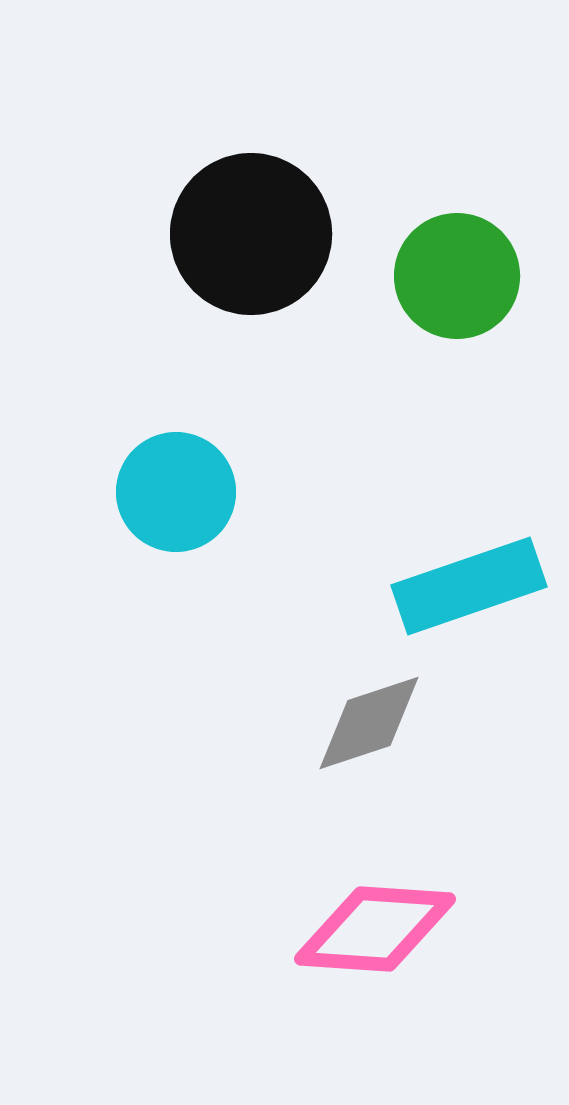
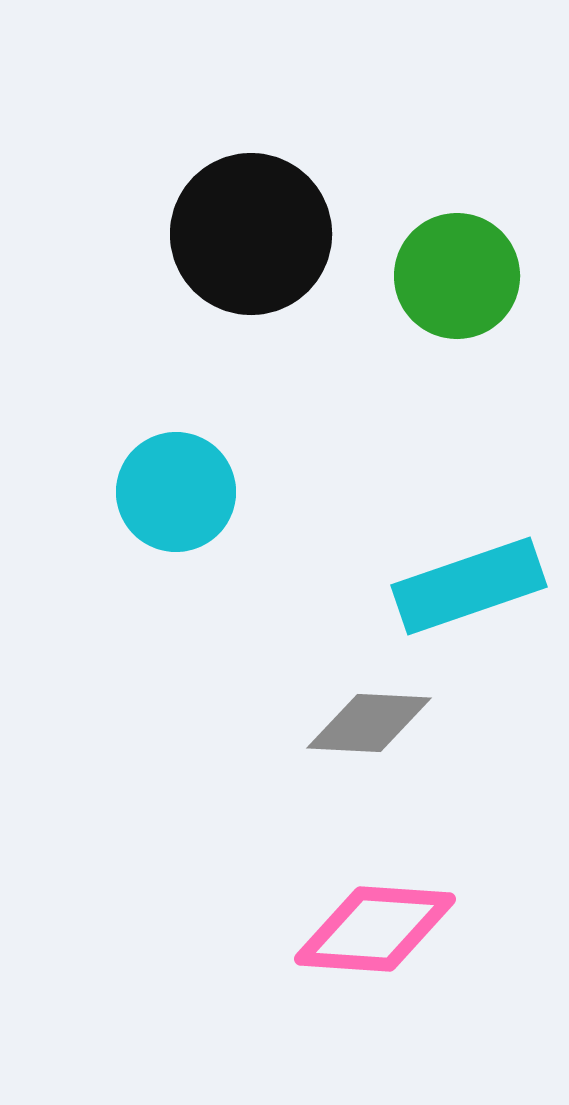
gray diamond: rotated 21 degrees clockwise
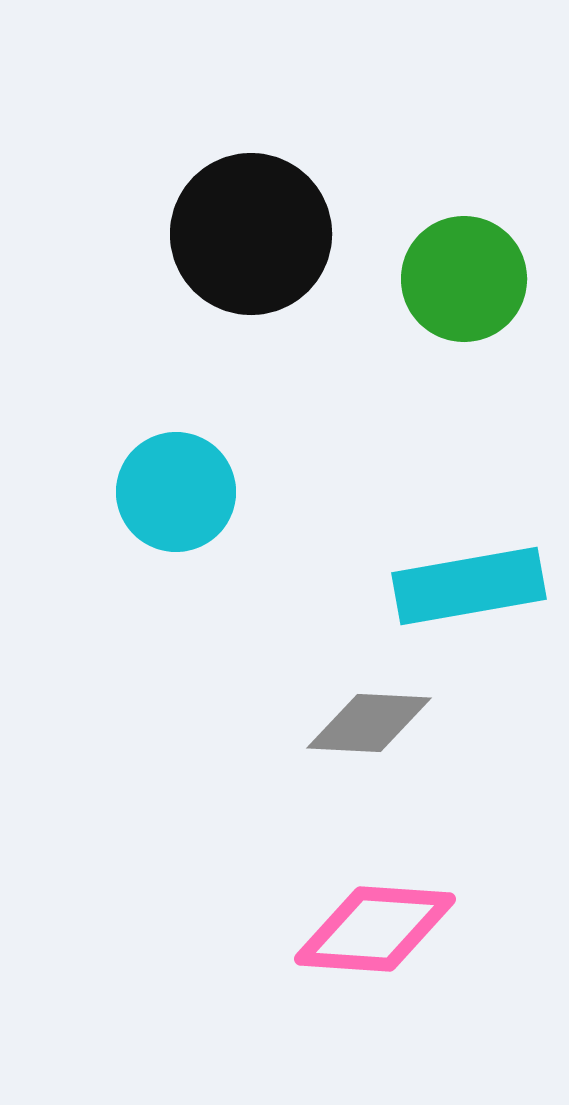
green circle: moved 7 px right, 3 px down
cyan rectangle: rotated 9 degrees clockwise
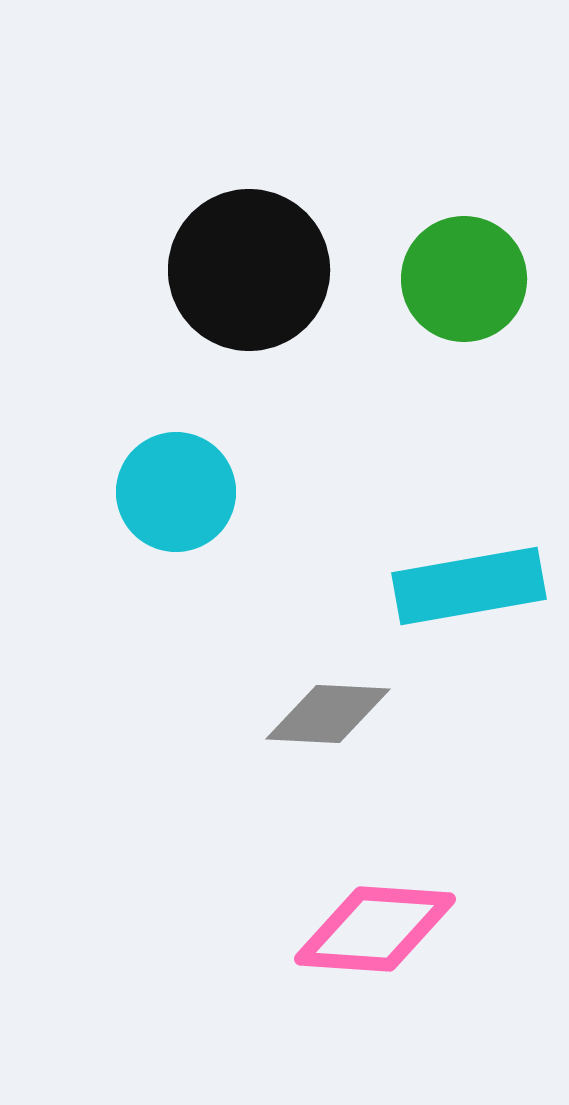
black circle: moved 2 px left, 36 px down
gray diamond: moved 41 px left, 9 px up
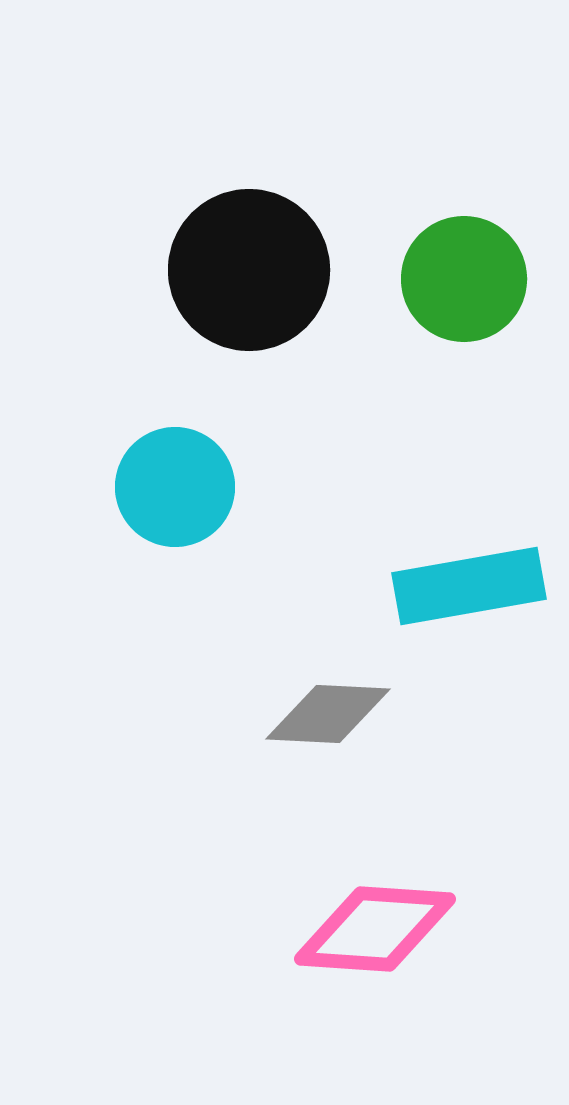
cyan circle: moved 1 px left, 5 px up
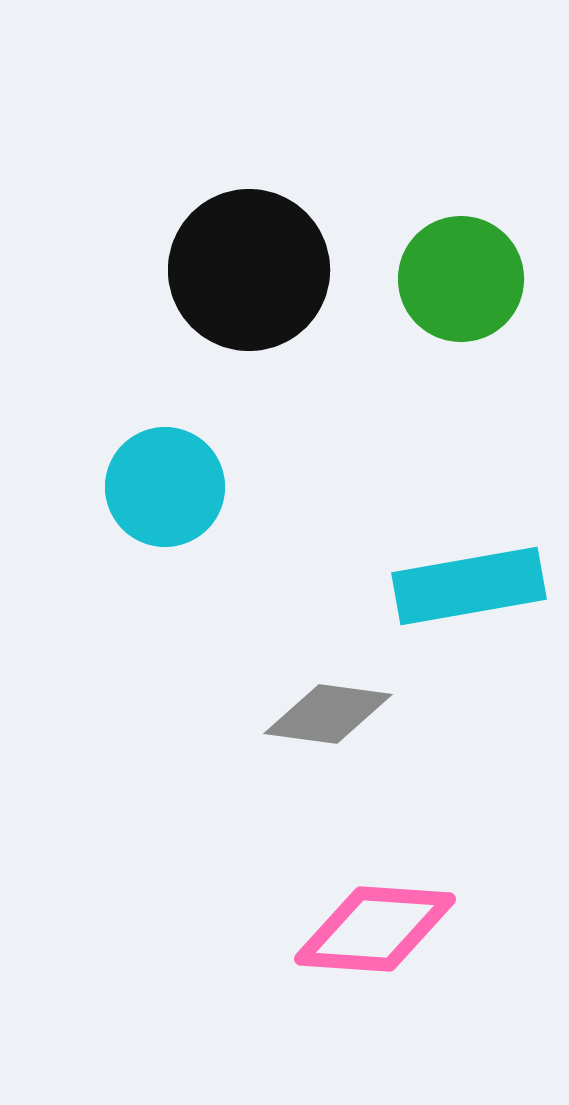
green circle: moved 3 px left
cyan circle: moved 10 px left
gray diamond: rotated 5 degrees clockwise
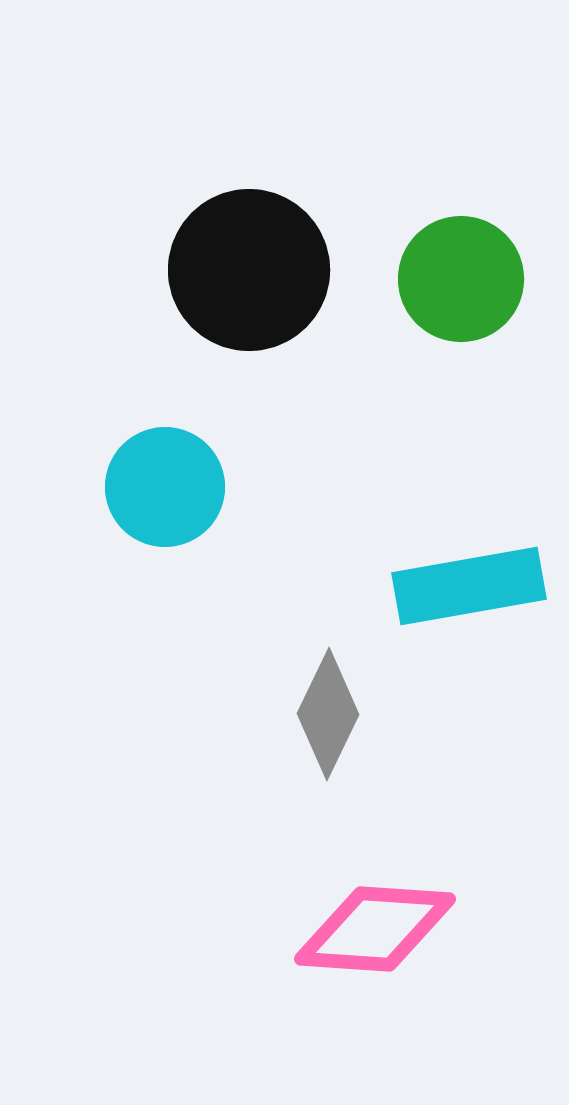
gray diamond: rotated 72 degrees counterclockwise
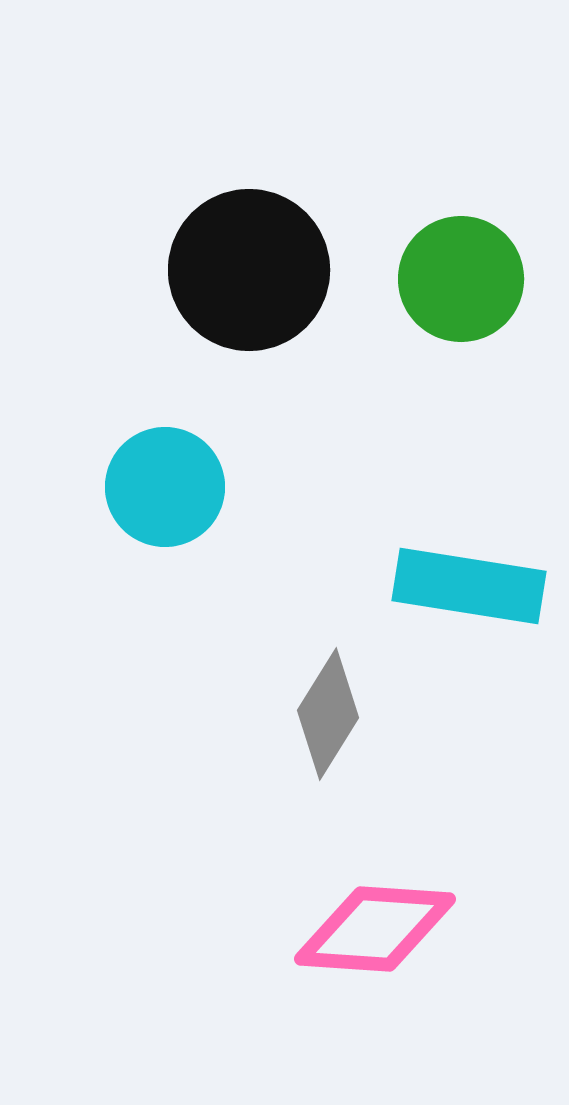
cyan rectangle: rotated 19 degrees clockwise
gray diamond: rotated 6 degrees clockwise
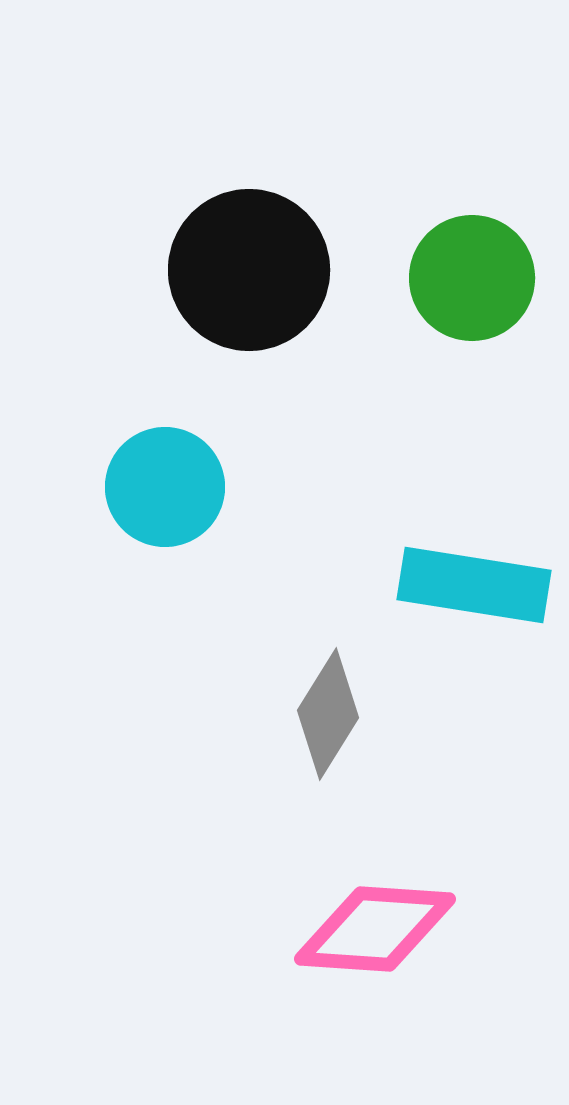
green circle: moved 11 px right, 1 px up
cyan rectangle: moved 5 px right, 1 px up
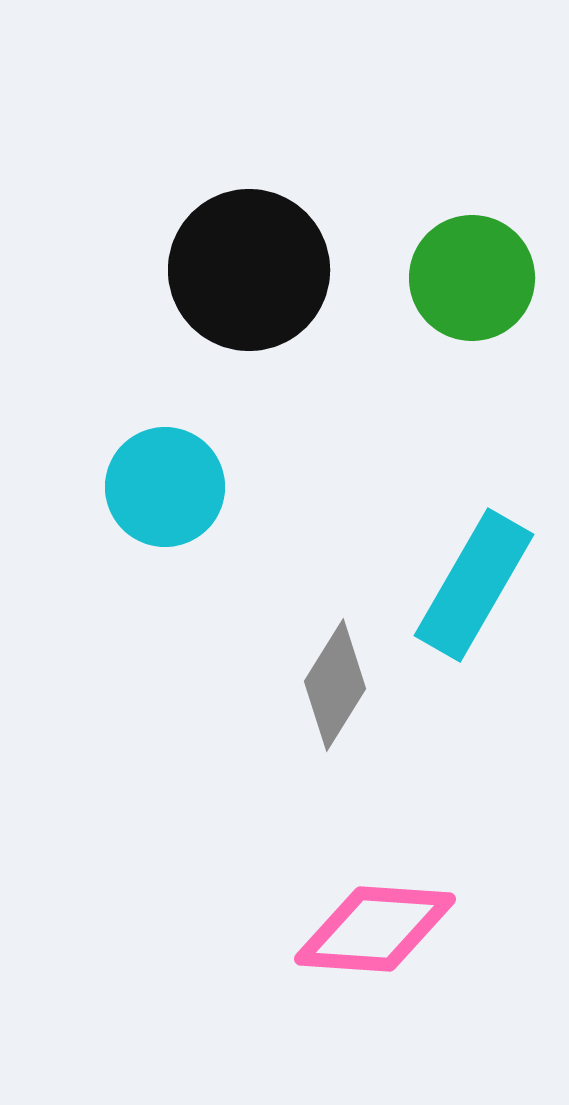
cyan rectangle: rotated 69 degrees counterclockwise
gray diamond: moved 7 px right, 29 px up
